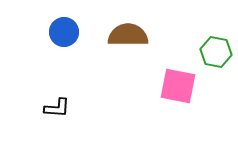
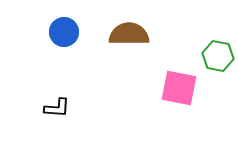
brown semicircle: moved 1 px right, 1 px up
green hexagon: moved 2 px right, 4 px down
pink square: moved 1 px right, 2 px down
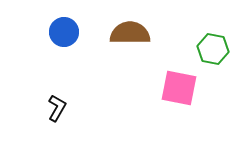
brown semicircle: moved 1 px right, 1 px up
green hexagon: moved 5 px left, 7 px up
black L-shape: rotated 64 degrees counterclockwise
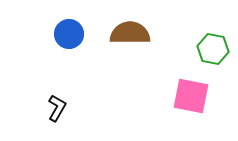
blue circle: moved 5 px right, 2 px down
pink square: moved 12 px right, 8 px down
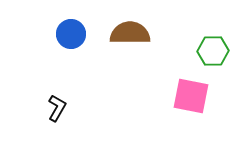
blue circle: moved 2 px right
green hexagon: moved 2 px down; rotated 12 degrees counterclockwise
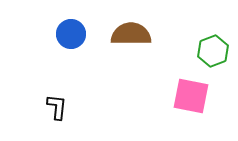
brown semicircle: moved 1 px right, 1 px down
green hexagon: rotated 20 degrees counterclockwise
black L-shape: moved 1 px up; rotated 24 degrees counterclockwise
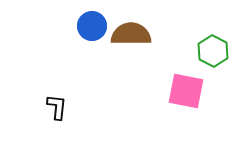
blue circle: moved 21 px right, 8 px up
green hexagon: rotated 12 degrees counterclockwise
pink square: moved 5 px left, 5 px up
